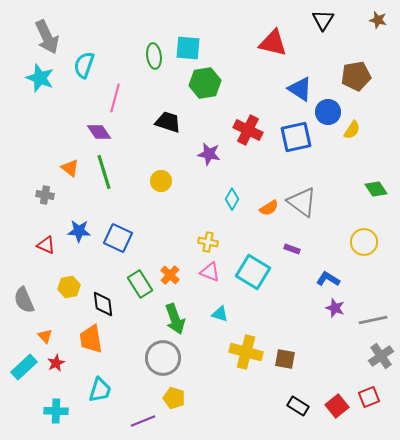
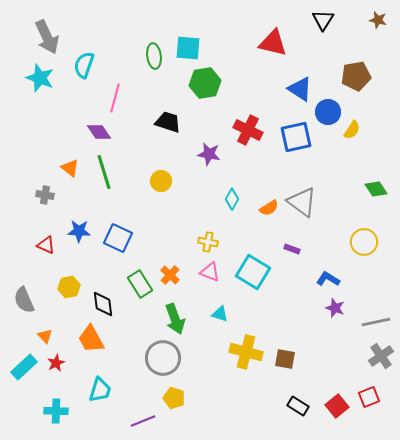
gray line at (373, 320): moved 3 px right, 2 px down
orange trapezoid at (91, 339): rotated 20 degrees counterclockwise
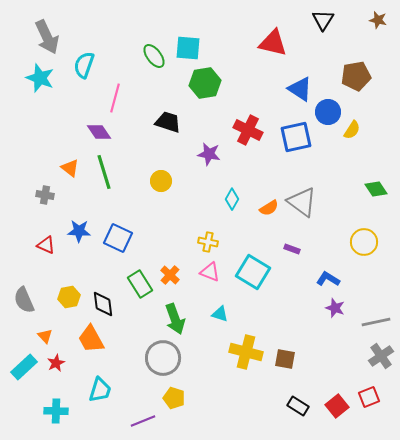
green ellipse at (154, 56): rotated 30 degrees counterclockwise
yellow hexagon at (69, 287): moved 10 px down
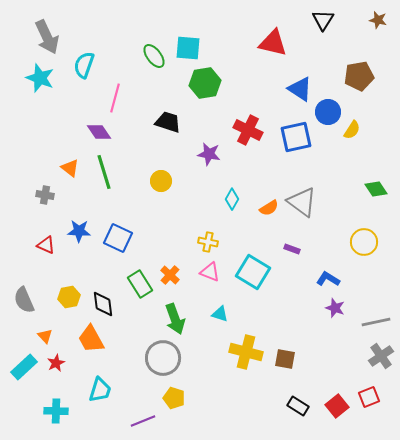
brown pentagon at (356, 76): moved 3 px right
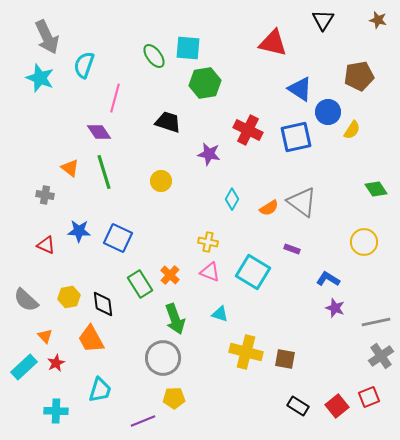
gray semicircle at (24, 300): moved 2 px right; rotated 24 degrees counterclockwise
yellow pentagon at (174, 398): rotated 20 degrees counterclockwise
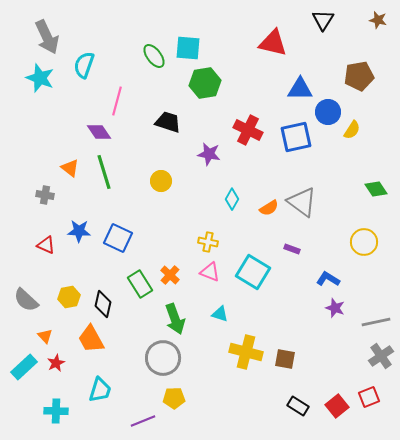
blue triangle at (300, 89): rotated 32 degrees counterclockwise
pink line at (115, 98): moved 2 px right, 3 px down
black diamond at (103, 304): rotated 20 degrees clockwise
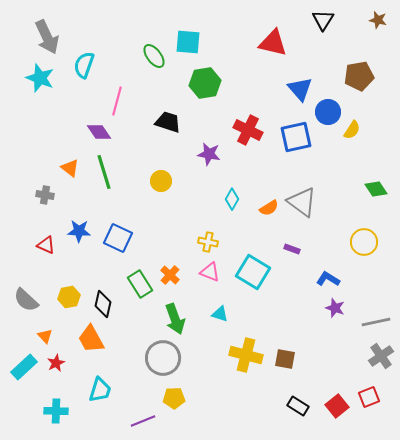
cyan square at (188, 48): moved 6 px up
blue triangle at (300, 89): rotated 48 degrees clockwise
yellow cross at (246, 352): moved 3 px down
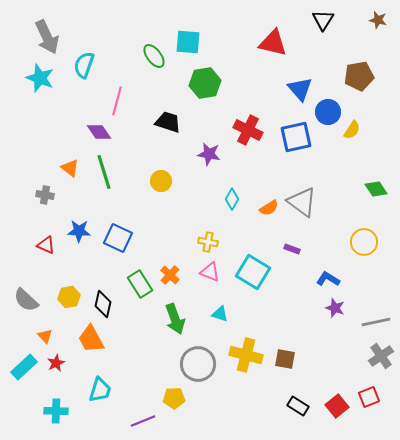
gray circle at (163, 358): moved 35 px right, 6 px down
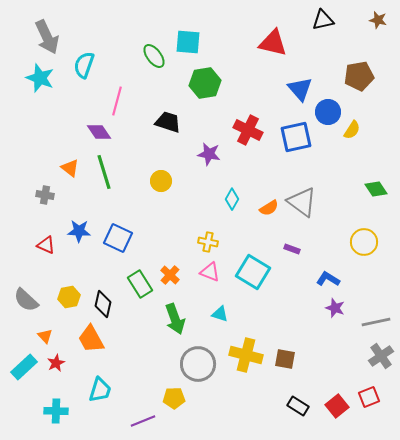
black triangle at (323, 20): rotated 45 degrees clockwise
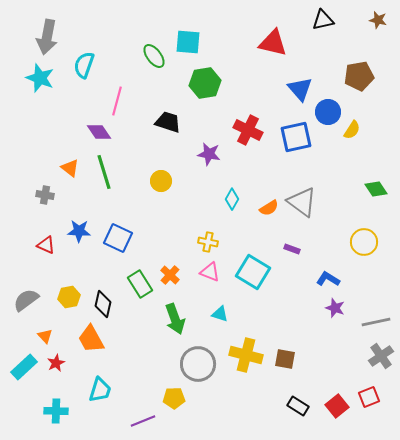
gray arrow at (47, 37): rotated 36 degrees clockwise
gray semicircle at (26, 300): rotated 100 degrees clockwise
